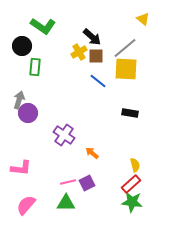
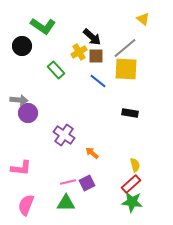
green rectangle: moved 21 px right, 3 px down; rotated 48 degrees counterclockwise
gray arrow: rotated 78 degrees clockwise
pink semicircle: rotated 20 degrees counterclockwise
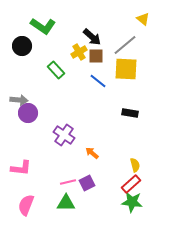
gray line: moved 3 px up
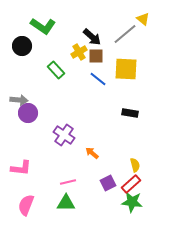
gray line: moved 11 px up
blue line: moved 2 px up
purple square: moved 21 px right
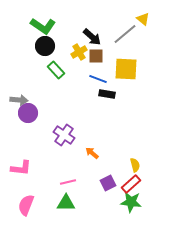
black circle: moved 23 px right
blue line: rotated 18 degrees counterclockwise
black rectangle: moved 23 px left, 19 px up
green star: moved 1 px left
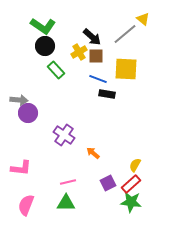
orange arrow: moved 1 px right
yellow semicircle: rotated 136 degrees counterclockwise
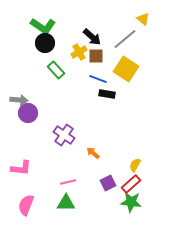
gray line: moved 5 px down
black circle: moved 3 px up
yellow square: rotated 30 degrees clockwise
